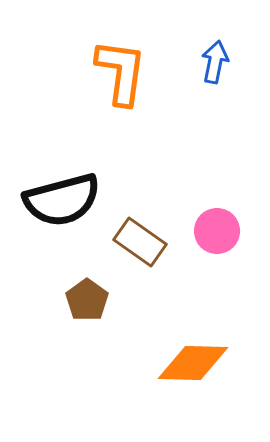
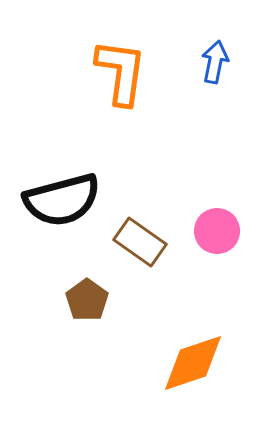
orange diamond: rotated 20 degrees counterclockwise
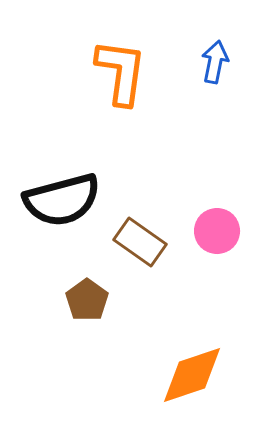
orange diamond: moved 1 px left, 12 px down
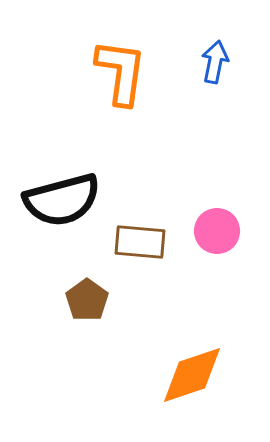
brown rectangle: rotated 30 degrees counterclockwise
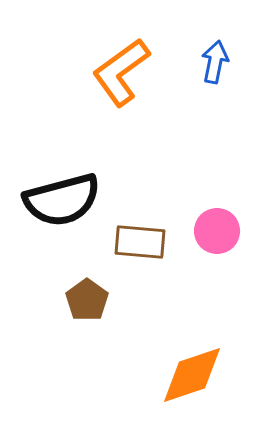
orange L-shape: rotated 134 degrees counterclockwise
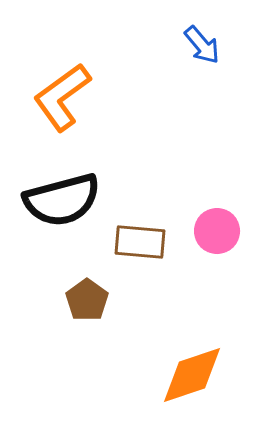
blue arrow: moved 13 px left, 17 px up; rotated 129 degrees clockwise
orange L-shape: moved 59 px left, 25 px down
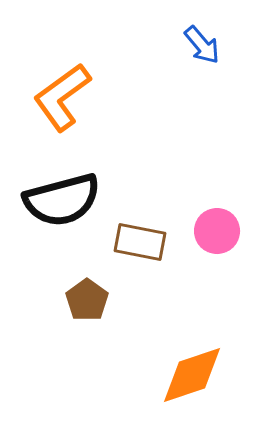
brown rectangle: rotated 6 degrees clockwise
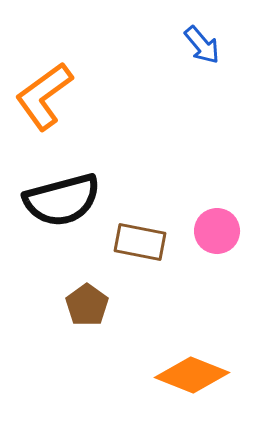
orange L-shape: moved 18 px left, 1 px up
brown pentagon: moved 5 px down
orange diamond: rotated 40 degrees clockwise
